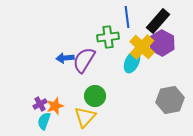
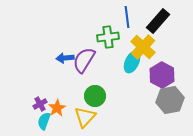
purple hexagon: moved 32 px down
yellow cross: moved 1 px right
orange star: moved 2 px right, 2 px down; rotated 12 degrees counterclockwise
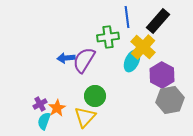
blue arrow: moved 1 px right
cyan ellipse: moved 1 px up
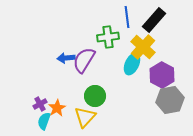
black rectangle: moved 4 px left, 1 px up
cyan ellipse: moved 3 px down
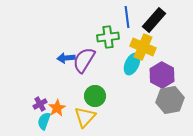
yellow cross: rotated 20 degrees counterclockwise
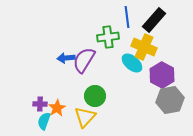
yellow cross: moved 1 px right
cyan ellipse: moved 1 px up; rotated 75 degrees counterclockwise
purple cross: rotated 32 degrees clockwise
